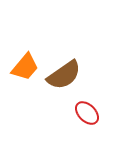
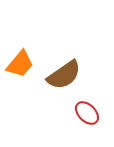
orange trapezoid: moved 5 px left, 3 px up
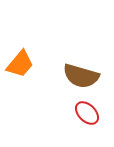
brown semicircle: moved 17 px right, 1 px down; rotated 51 degrees clockwise
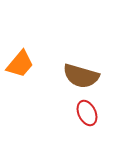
red ellipse: rotated 20 degrees clockwise
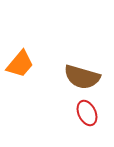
brown semicircle: moved 1 px right, 1 px down
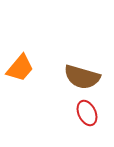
orange trapezoid: moved 4 px down
